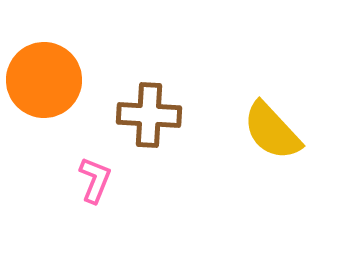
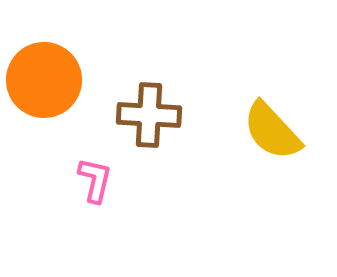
pink L-shape: rotated 9 degrees counterclockwise
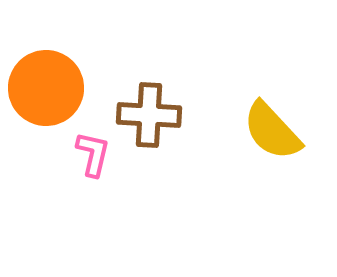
orange circle: moved 2 px right, 8 px down
pink L-shape: moved 2 px left, 26 px up
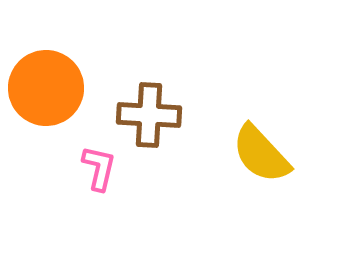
yellow semicircle: moved 11 px left, 23 px down
pink L-shape: moved 6 px right, 14 px down
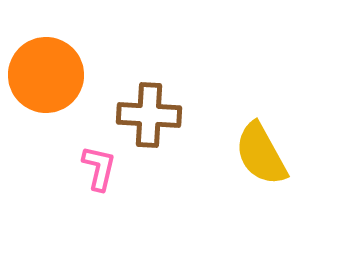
orange circle: moved 13 px up
yellow semicircle: rotated 14 degrees clockwise
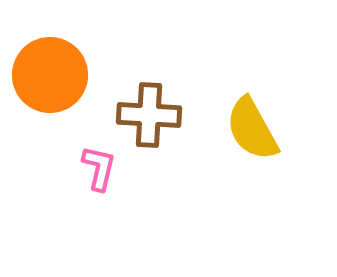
orange circle: moved 4 px right
yellow semicircle: moved 9 px left, 25 px up
